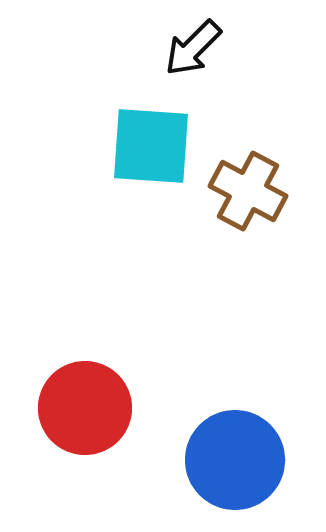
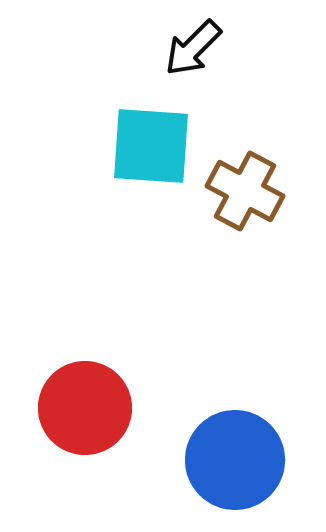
brown cross: moved 3 px left
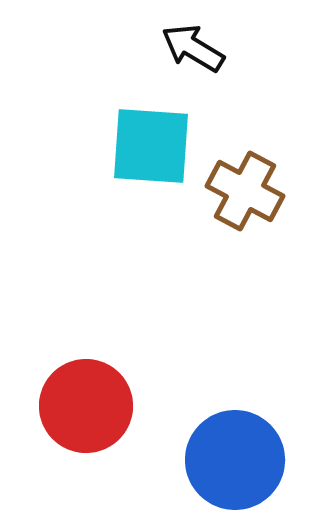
black arrow: rotated 76 degrees clockwise
red circle: moved 1 px right, 2 px up
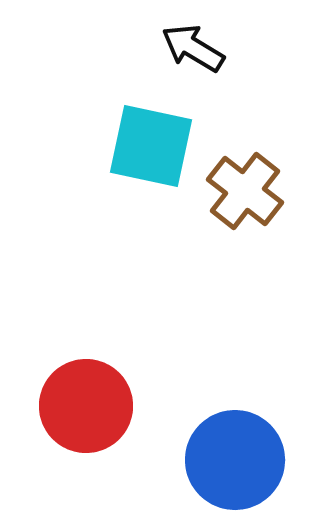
cyan square: rotated 8 degrees clockwise
brown cross: rotated 10 degrees clockwise
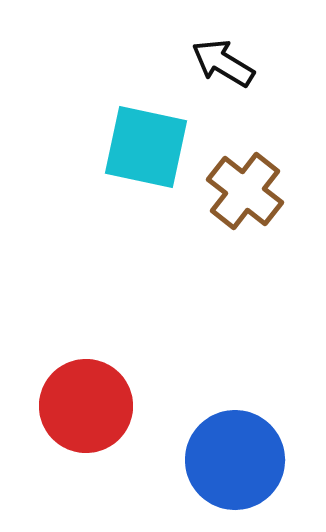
black arrow: moved 30 px right, 15 px down
cyan square: moved 5 px left, 1 px down
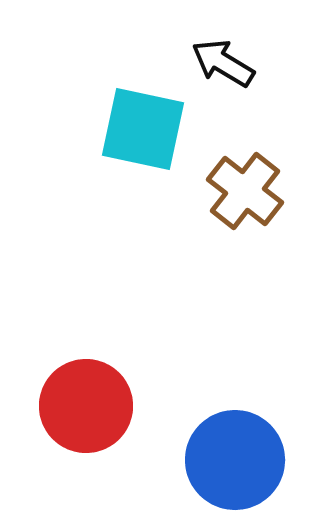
cyan square: moved 3 px left, 18 px up
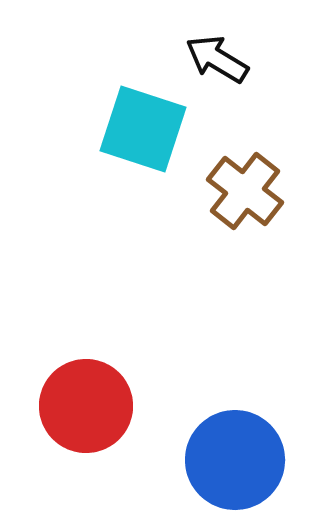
black arrow: moved 6 px left, 4 px up
cyan square: rotated 6 degrees clockwise
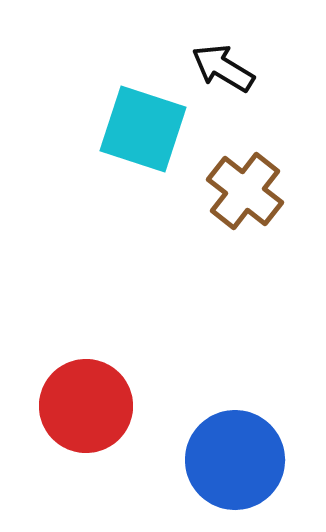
black arrow: moved 6 px right, 9 px down
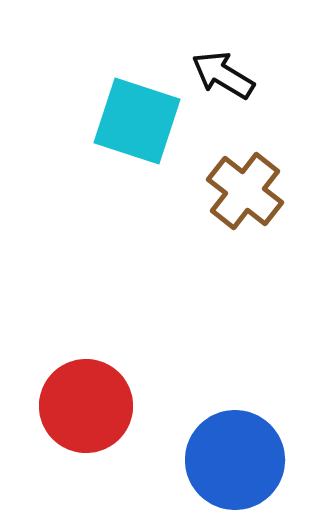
black arrow: moved 7 px down
cyan square: moved 6 px left, 8 px up
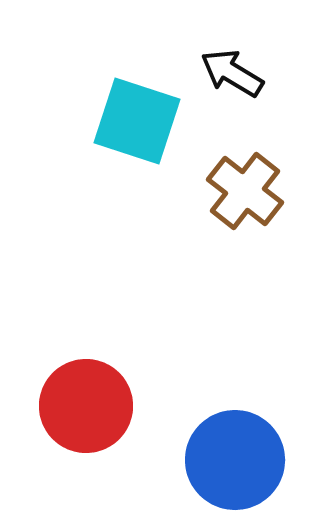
black arrow: moved 9 px right, 2 px up
